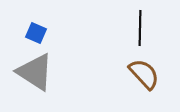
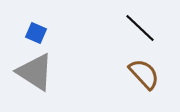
black line: rotated 48 degrees counterclockwise
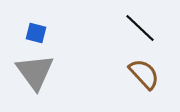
blue square: rotated 10 degrees counterclockwise
gray triangle: rotated 21 degrees clockwise
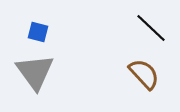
black line: moved 11 px right
blue square: moved 2 px right, 1 px up
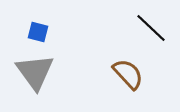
brown semicircle: moved 16 px left
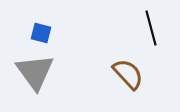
black line: rotated 32 degrees clockwise
blue square: moved 3 px right, 1 px down
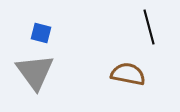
black line: moved 2 px left, 1 px up
brown semicircle: rotated 36 degrees counterclockwise
